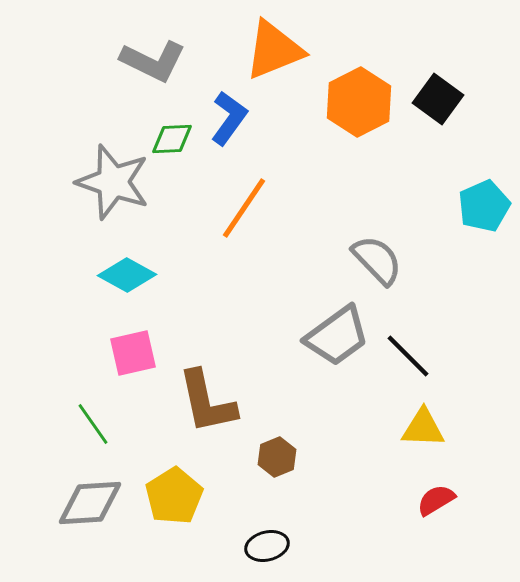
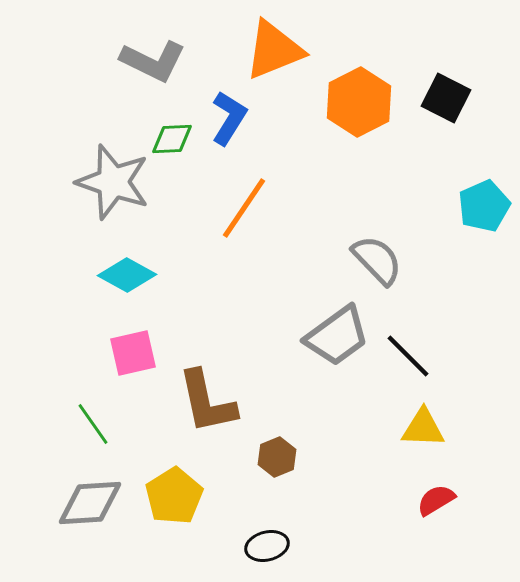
black square: moved 8 px right, 1 px up; rotated 9 degrees counterclockwise
blue L-shape: rotated 4 degrees counterclockwise
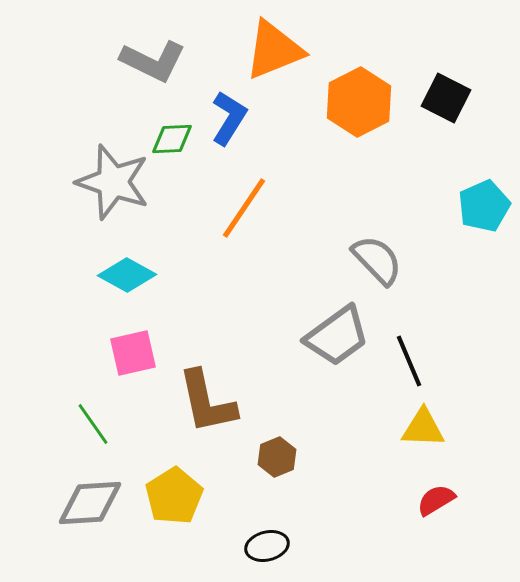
black line: moved 1 px right, 5 px down; rotated 22 degrees clockwise
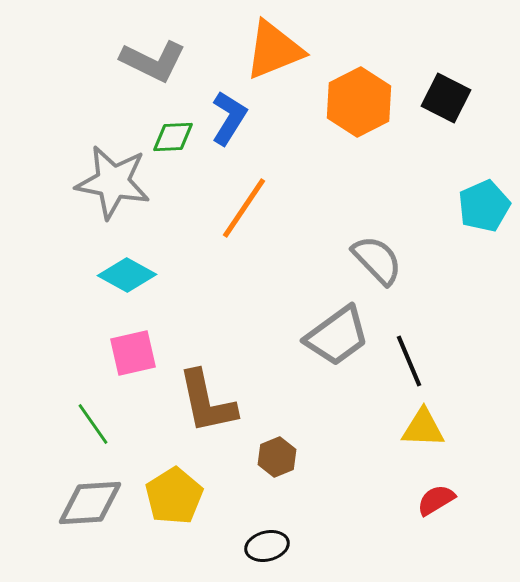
green diamond: moved 1 px right, 2 px up
gray star: rotated 8 degrees counterclockwise
